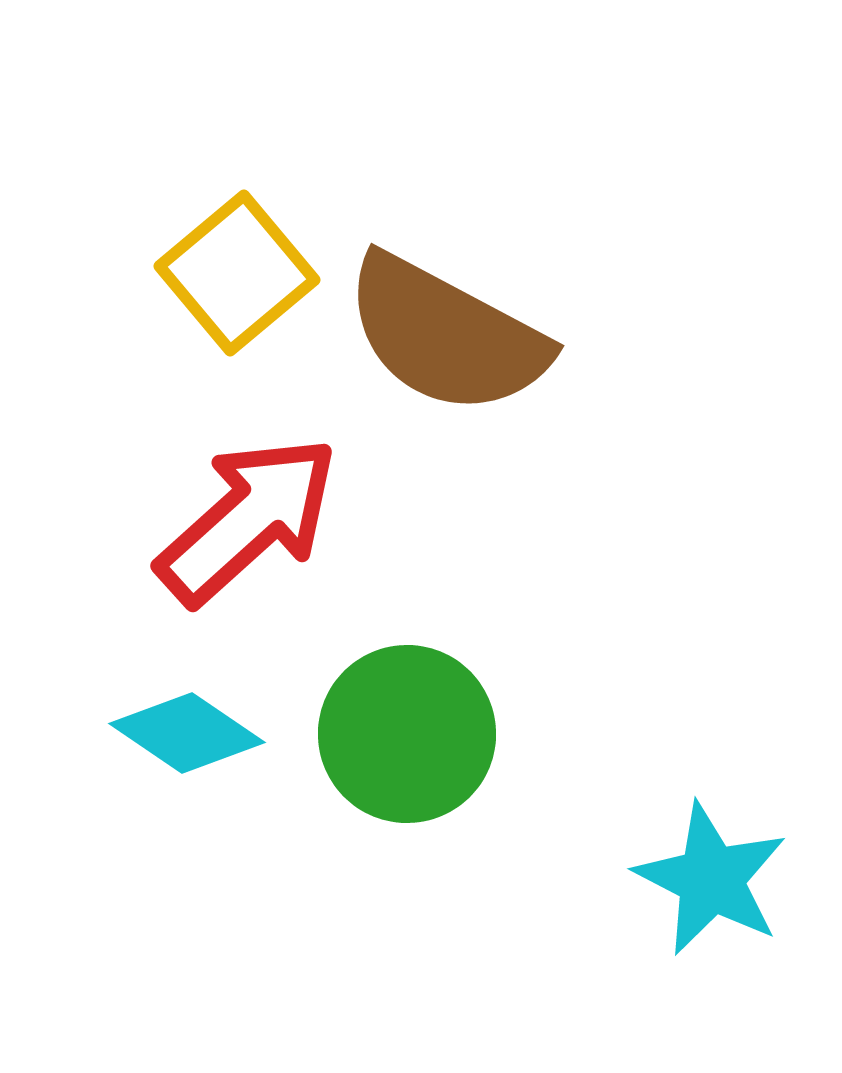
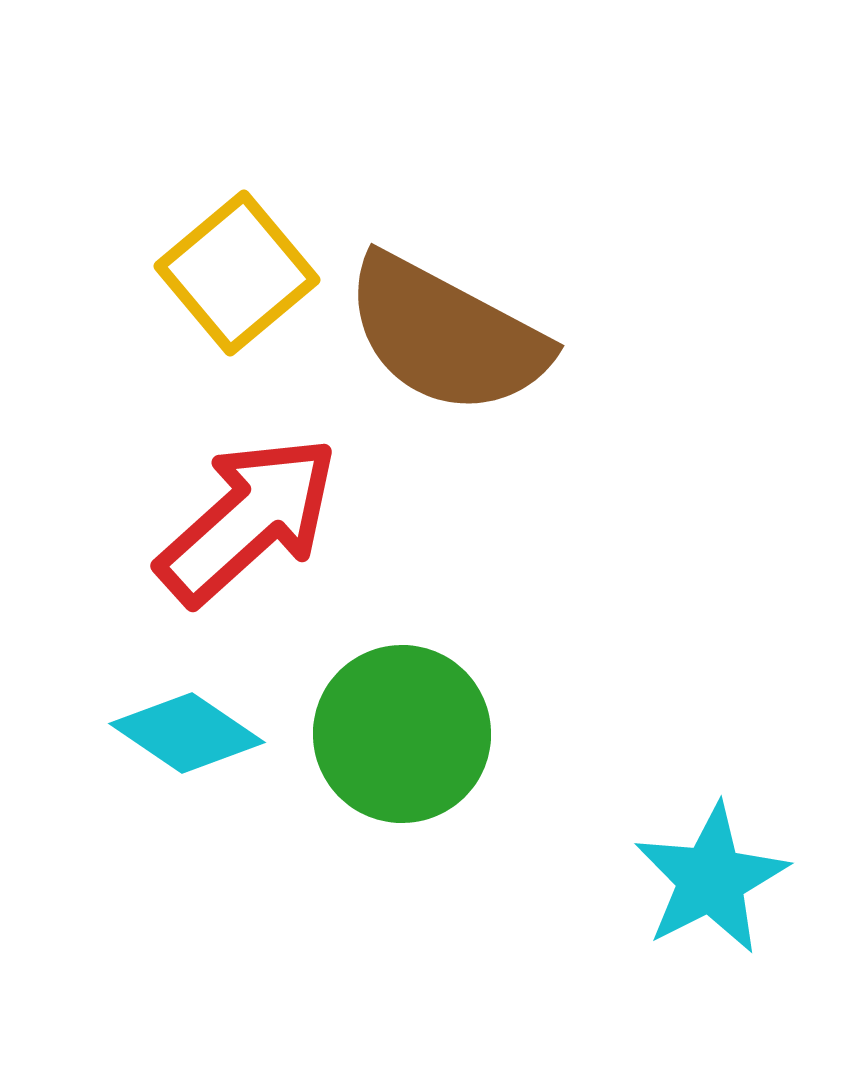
green circle: moved 5 px left
cyan star: rotated 18 degrees clockwise
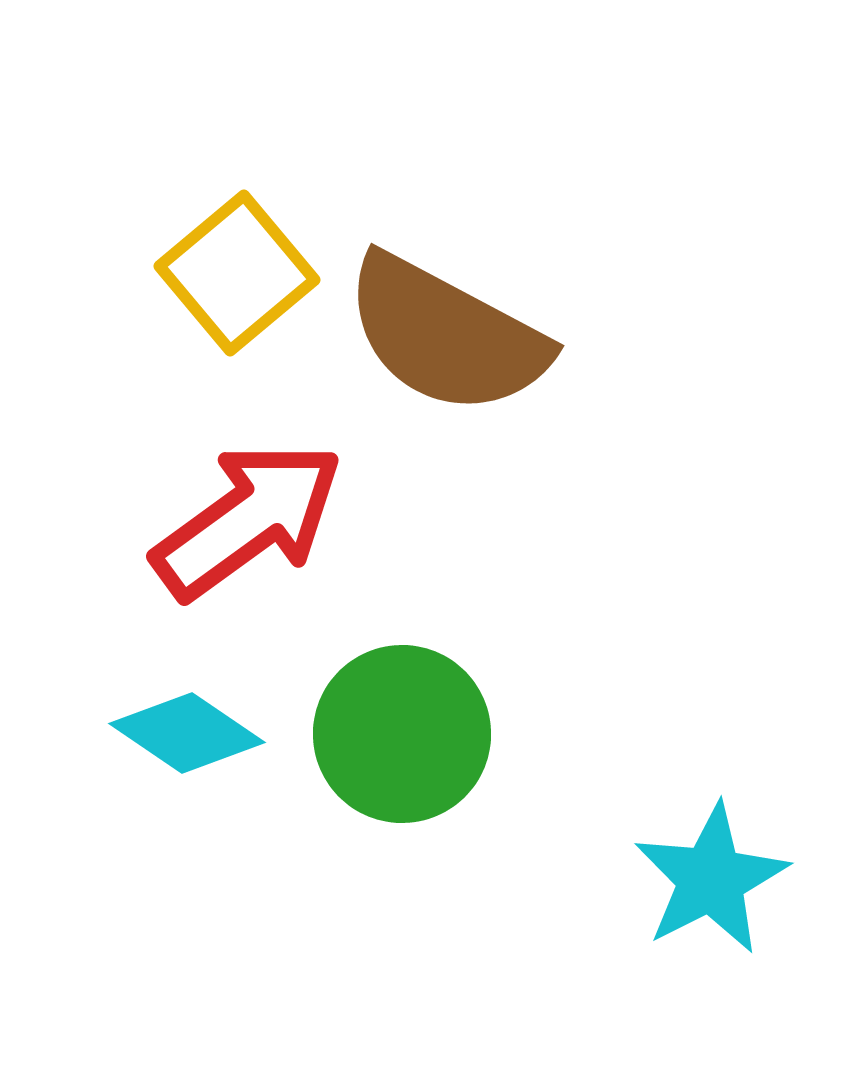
red arrow: rotated 6 degrees clockwise
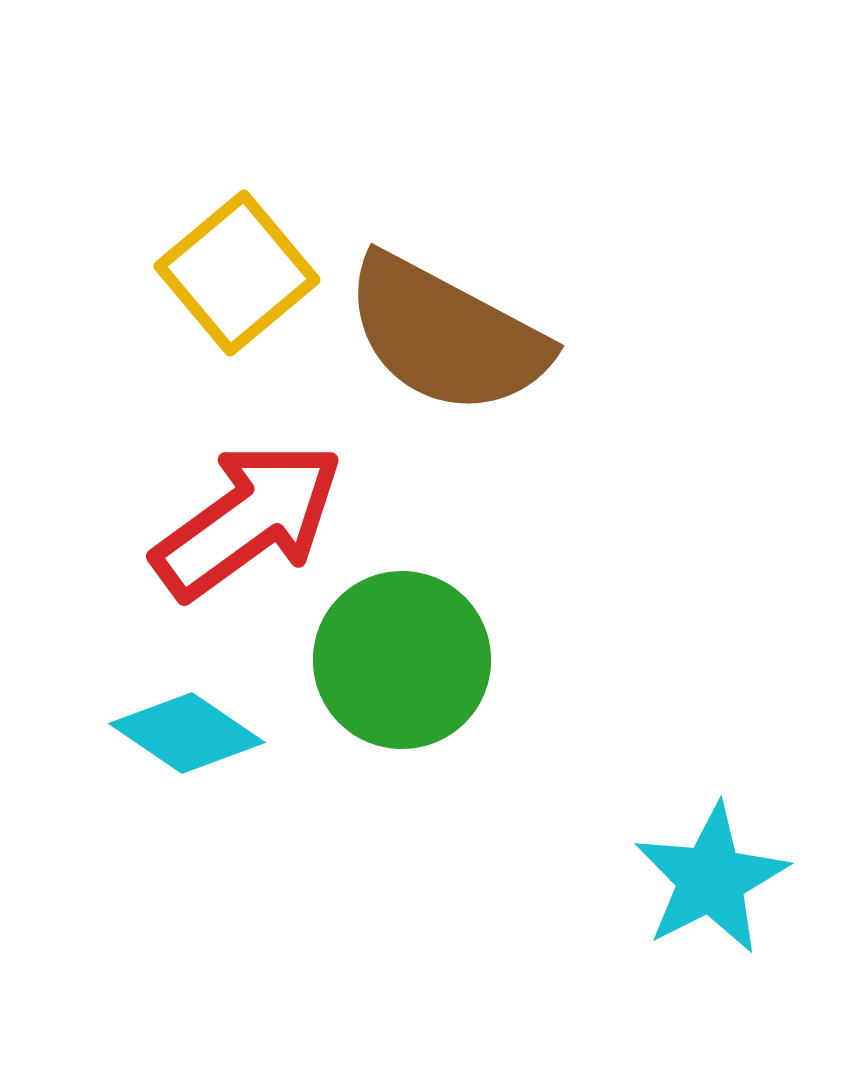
green circle: moved 74 px up
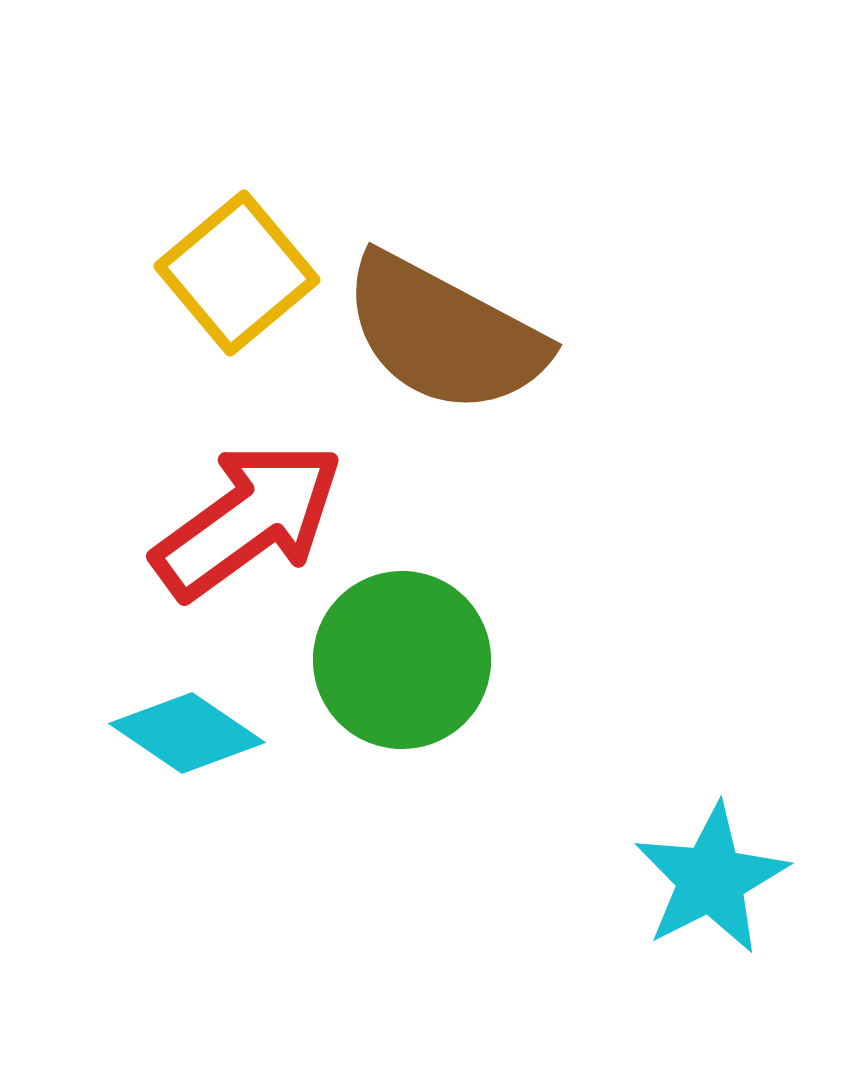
brown semicircle: moved 2 px left, 1 px up
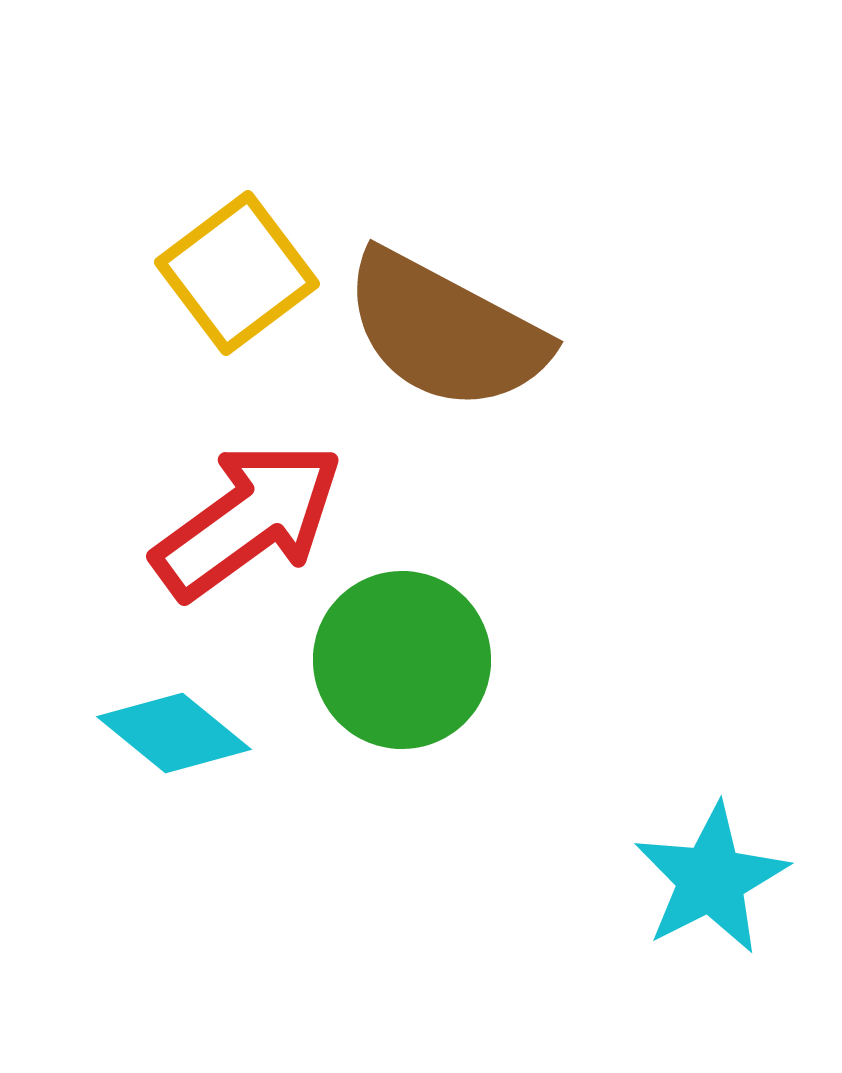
yellow square: rotated 3 degrees clockwise
brown semicircle: moved 1 px right, 3 px up
cyan diamond: moved 13 px left; rotated 5 degrees clockwise
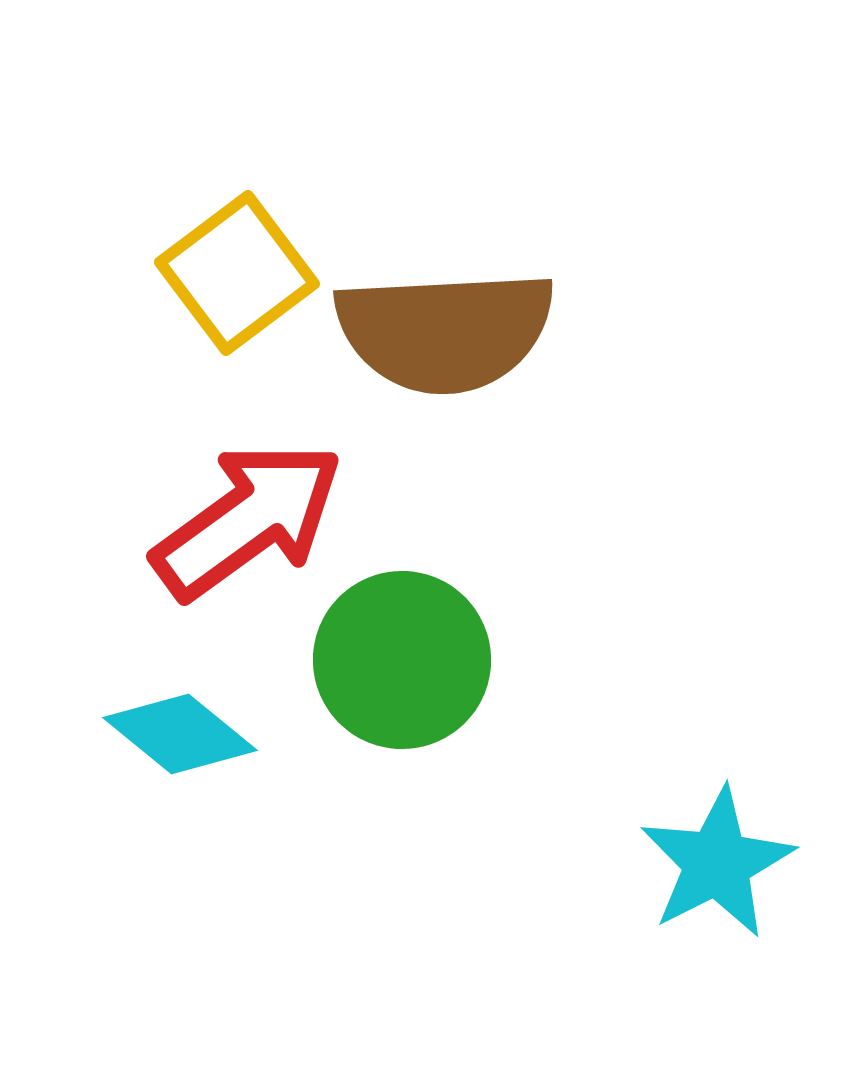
brown semicircle: rotated 31 degrees counterclockwise
cyan diamond: moved 6 px right, 1 px down
cyan star: moved 6 px right, 16 px up
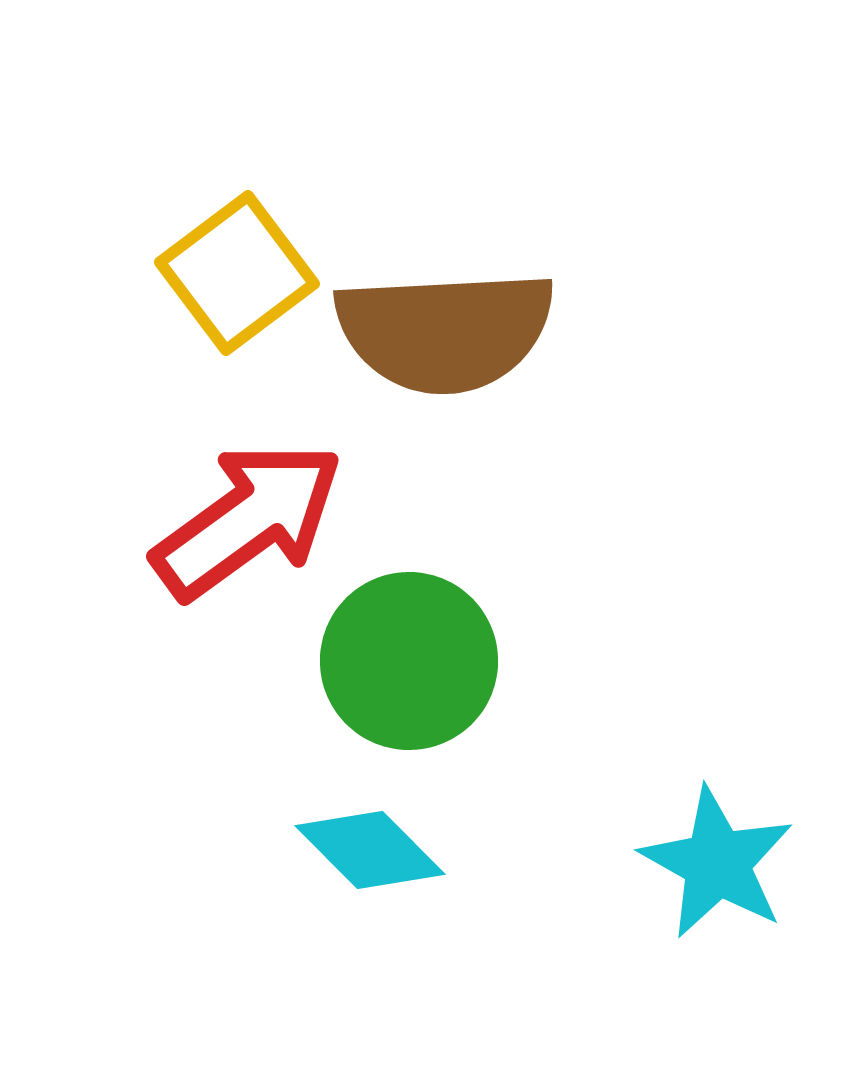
green circle: moved 7 px right, 1 px down
cyan diamond: moved 190 px right, 116 px down; rotated 6 degrees clockwise
cyan star: rotated 16 degrees counterclockwise
